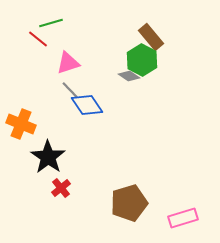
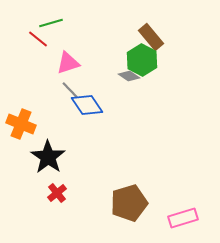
red cross: moved 4 px left, 5 px down
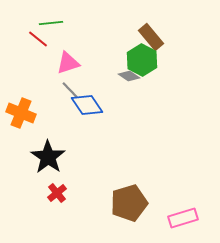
green line: rotated 10 degrees clockwise
orange cross: moved 11 px up
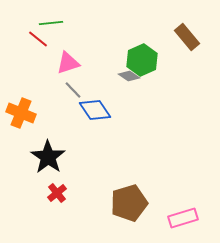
brown rectangle: moved 36 px right
green hexagon: rotated 8 degrees clockwise
gray line: moved 3 px right
blue diamond: moved 8 px right, 5 px down
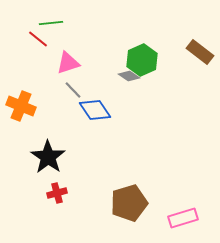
brown rectangle: moved 13 px right, 15 px down; rotated 12 degrees counterclockwise
orange cross: moved 7 px up
red cross: rotated 24 degrees clockwise
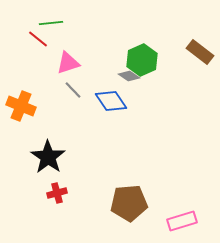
blue diamond: moved 16 px right, 9 px up
brown pentagon: rotated 12 degrees clockwise
pink rectangle: moved 1 px left, 3 px down
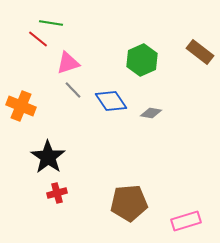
green line: rotated 15 degrees clockwise
gray diamond: moved 22 px right, 37 px down; rotated 25 degrees counterclockwise
pink rectangle: moved 4 px right
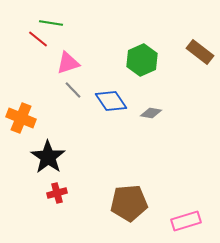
orange cross: moved 12 px down
